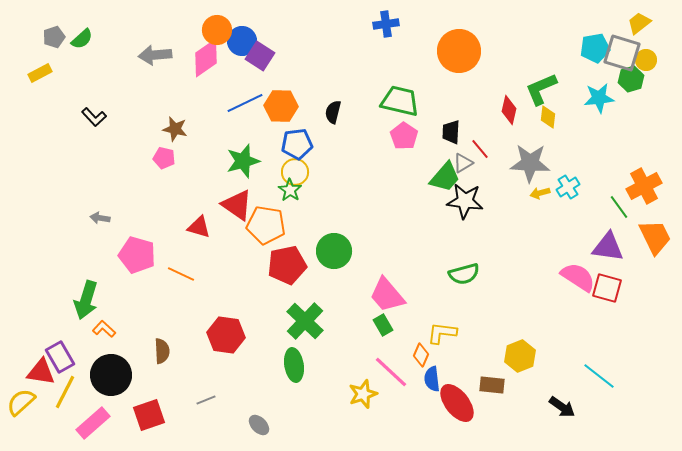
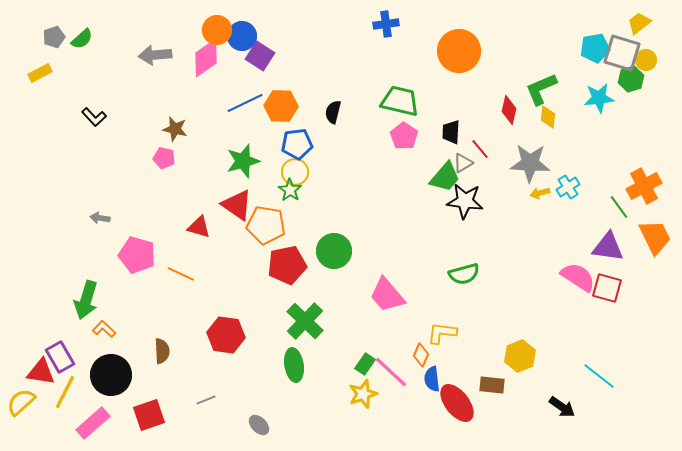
blue circle at (242, 41): moved 5 px up
green rectangle at (383, 325): moved 18 px left, 39 px down; rotated 65 degrees clockwise
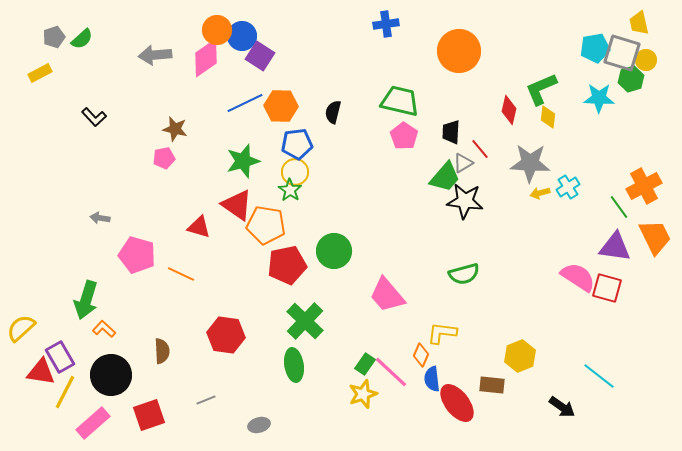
yellow trapezoid at (639, 23): rotated 65 degrees counterclockwise
cyan star at (599, 98): rotated 8 degrees clockwise
pink pentagon at (164, 158): rotated 25 degrees counterclockwise
purple triangle at (608, 247): moved 7 px right
yellow semicircle at (21, 402): moved 74 px up
gray ellipse at (259, 425): rotated 60 degrees counterclockwise
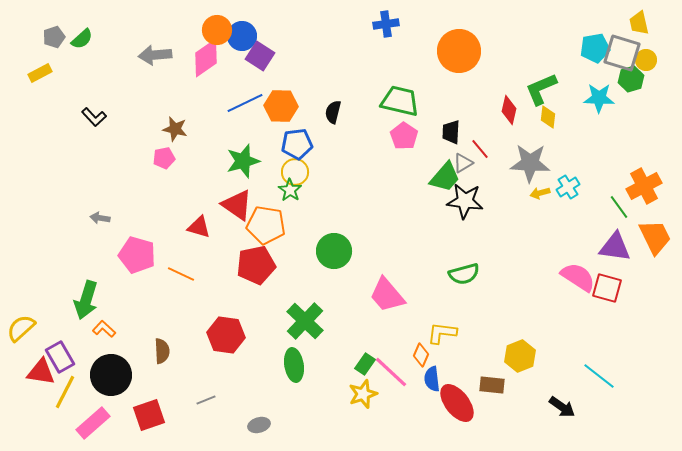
red pentagon at (287, 265): moved 31 px left
